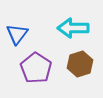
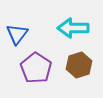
brown hexagon: moved 1 px left, 1 px down
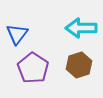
cyan arrow: moved 8 px right
purple pentagon: moved 3 px left
